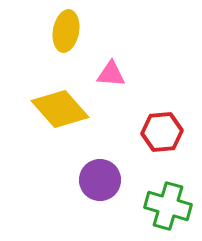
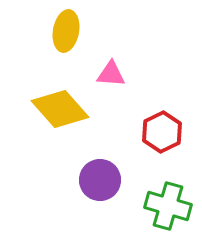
red hexagon: rotated 21 degrees counterclockwise
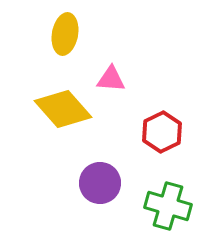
yellow ellipse: moved 1 px left, 3 px down
pink triangle: moved 5 px down
yellow diamond: moved 3 px right
purple circle: moved 3 px down
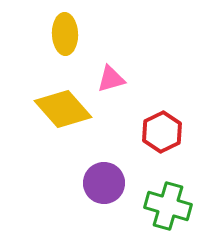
yellow ellipse: rotated 12 degrees counterclockwise
pink triangle: rotated 20 degrees counterclockwise
purple circle: moved 4 px right
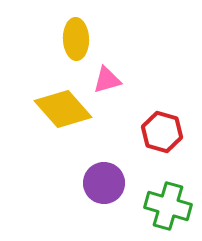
yellow ellipse: moved 11 px right, 5 px down
pink triangle: moved 4 px left, 1 px down
red hexagon: rotated 18 degrees counterclockwise
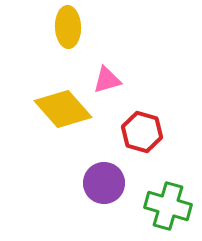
yellow ellipse: moved 8 px left, 12 px up
red hexagon: moved 20 px left
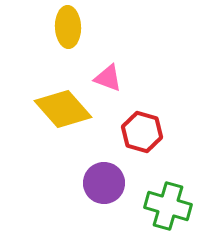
pink triangle: moved 1 px right, 2 px up; rotated 36 degrees clockwise
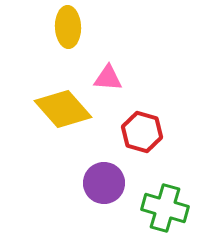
pink triangle: rotated 16 degrees counterclockwise
green cross: moved 3 px left, 2 px down
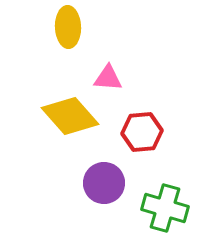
yellow diamond: moved 7 px right, 7 px down
red hexagon: rotated 21 degrees counterclockwise
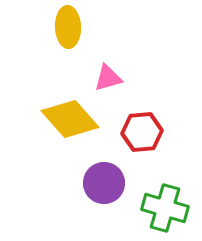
pink triangle: rotated 20 degrees counterclockwise
yellow diamond: moved 3 px down
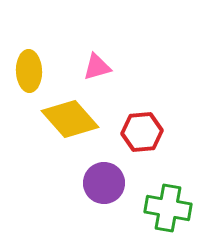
yellow ellipse: moved 39 px left, 44 px down
pink triangle: moved 11 px left, 11 px up
green cross: moved 3 px right; rotated 6 degrees counterclockwise
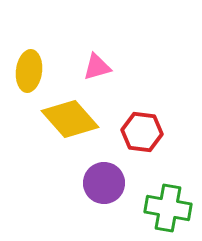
yellow ellipse: rotated 9 degrees clockwise
red hexagon: rotated 12 degrees clockwise
